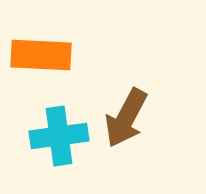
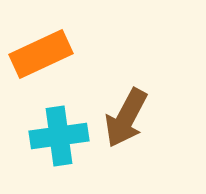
orange rectangle: moved 1 px up; rotated 28 degrees counterclockwise
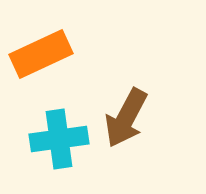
cyan cross: moved 3 px down
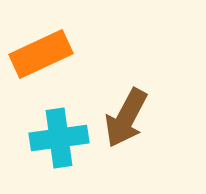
cyan cross: moved 1 px up
